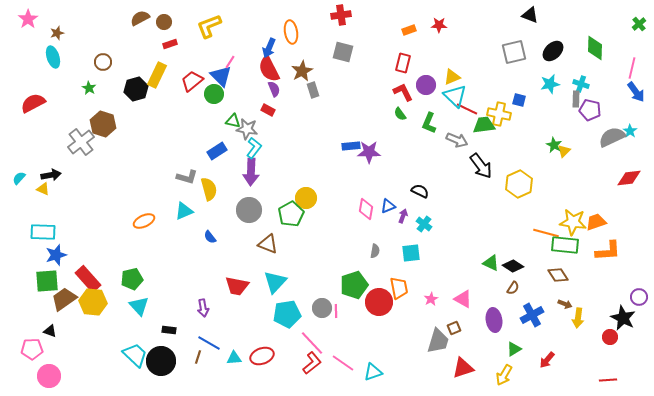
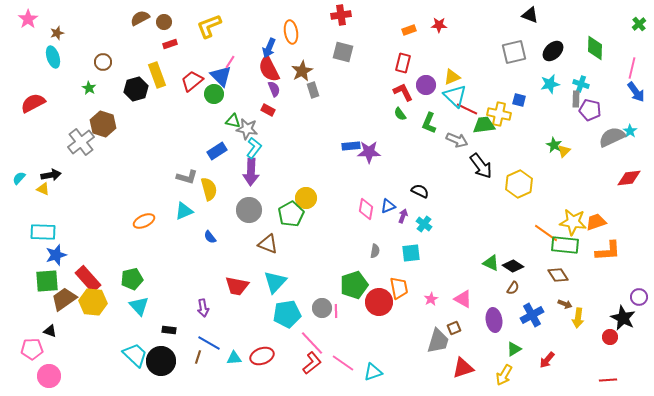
yellow rectangle at (157, 75): rotated 45 degrees counterclockwise
orange line at (546, 233): rotated 20 degrees clockwise
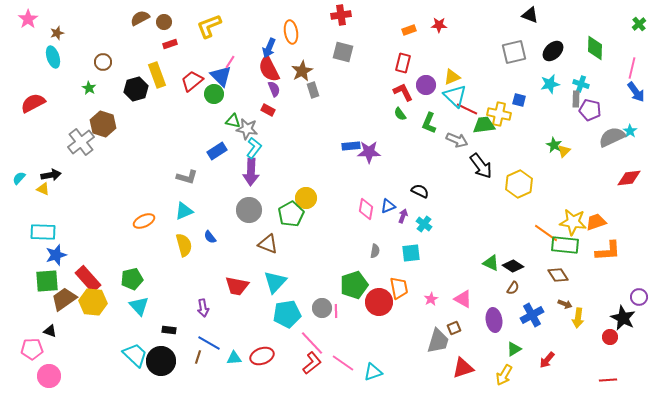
yellow semicircle at (209, 189): moved 25 px left, 56 px down
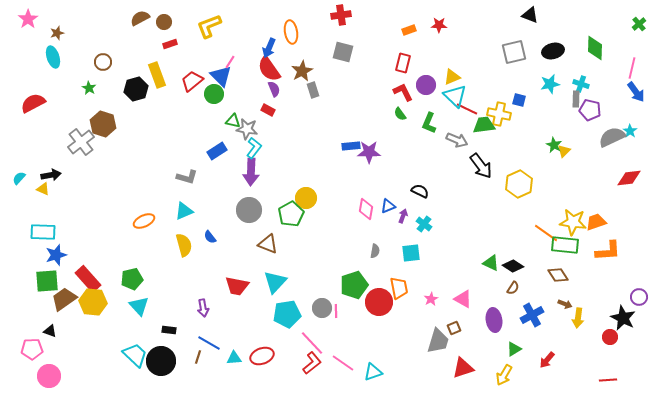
black ellipse at (553, 51): rotated 30 degrees clockwise
red semicircle at (269, 69): rotated 8 degrees counterclockwise
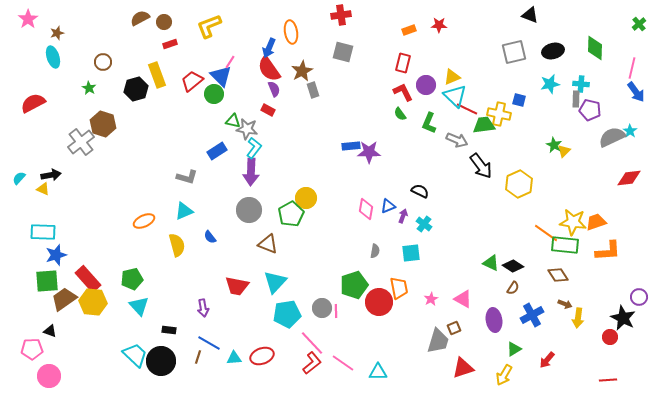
cyan cross at (581, 84): rotated 14 degrees counterclockwise
yellow semicircle at (184, 245): moved 7 px left
cyan triangle at (373, 372): moved 5 px right; rotated 18 degrees clockwise
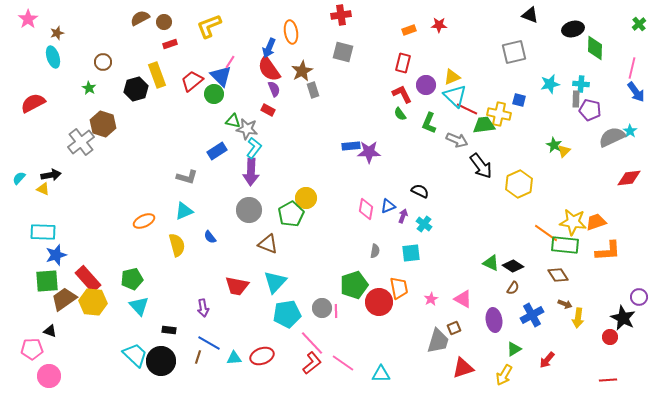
black ellipse at (553, 51): moved 20 px right, 22 px up
red L-shape at (403, 92): moved 1 px left, 2 px down
cyan triangle at (378, 372): moved 3 px right, 2 px down
